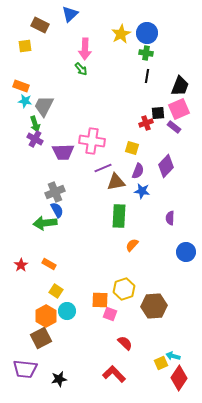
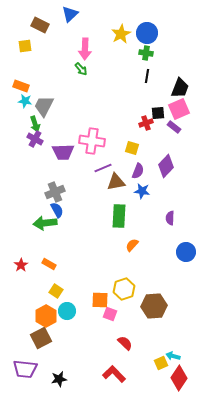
black trapezoid at (180, 86): moved 2 px down
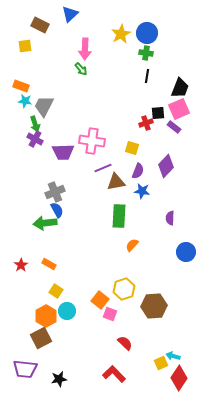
orange square at (100, 300): rotated 36 degrees clockwise
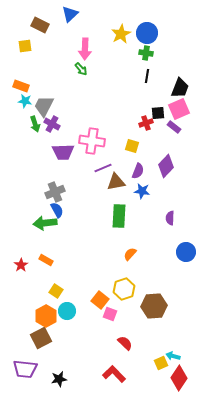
purple cross at (35, 139): moved 17 px right, 15 px up
yellow square at (132, 148): moved 2 px up
orange semicircle at (132, 245): moved 2 px left, 9 px down
orange rectangle at (49, 264): moved 3 px left, 4 px up
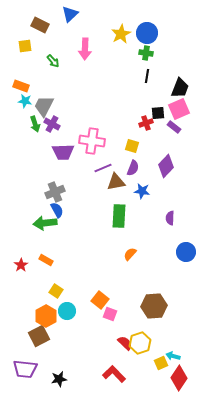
green arrow at (81, 69): moved 28 px left, 8 px up
purple semicircle at (138, 171): moved 5 px left, 3 px up
yellow hexagon at (124, 289): moved 16 px right, 54 px down
brown square at (41, 338): moved 2 px left, 2 px up
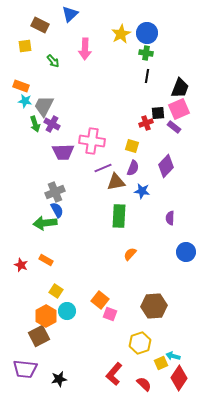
red star at (21, 265): rotated 16 degrees counterclockwise
red semicircle at (125, 343): moved 19 px right, 41 px down
red L-shape at (114, 374): rotated 95 degrees counterclockwise
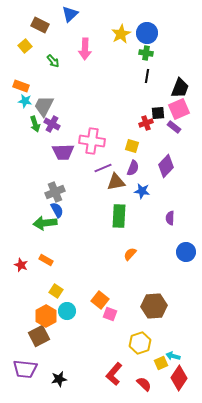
yellow square at (25, 46): rotated 32 degrees counterclockwise
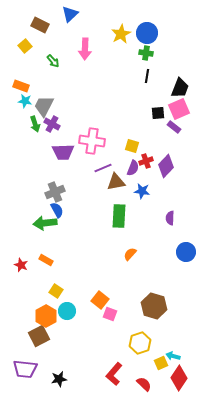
red cross at (146, 123): moved 38 px down
brown hexagon at (154, 306): rotated 20 degrees clockwise
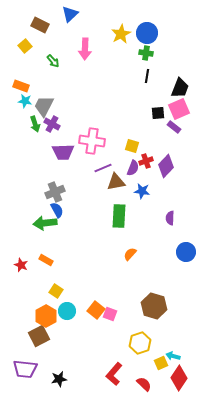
orange square at (100, 300): moved 4 px left, 10 px down
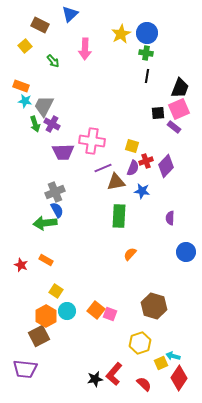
black star at (59, 379): moved 36 px right
